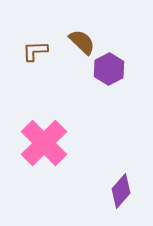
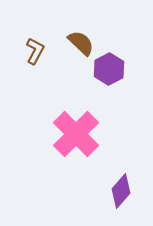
brown semicircle: moved 1 px left, 1 px down
brown L-shape: rotated 120 degrees clockwise
pink cross: moved 32 px right, 9 px up
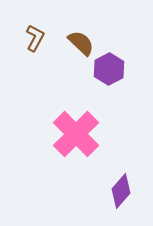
brown L-shape: moved 13 px up
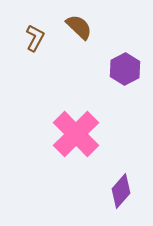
brown semicircle: moved 2 px left, 16 px up
purple hexagon: moved 16 px right
